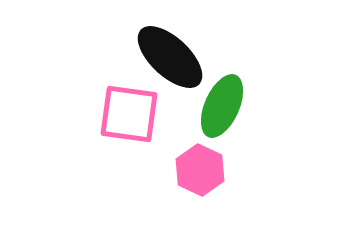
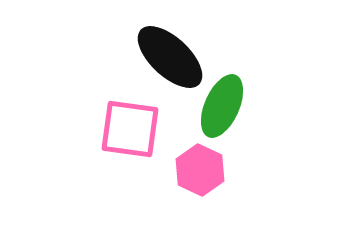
pink square: moved 1 px right, 15 px down
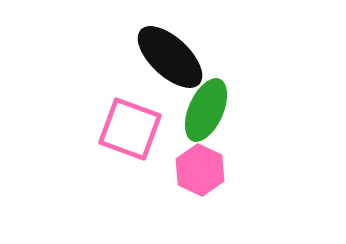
green ellipse: moved 16 px left, 4 px down
pink square: rotated 12 degrees clockwise
